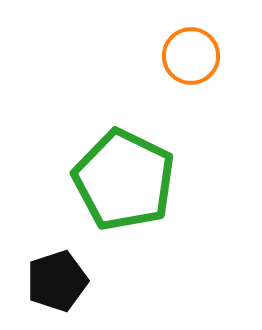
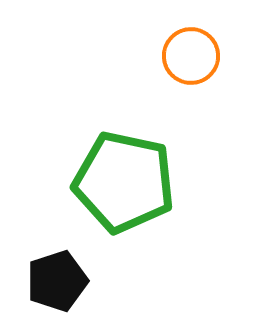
green pentagon: moved 2 px down; rotated 14 degrees counterclockwise
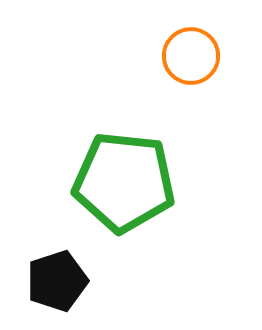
green pentagon: rotated 6 degrees counterclockwise
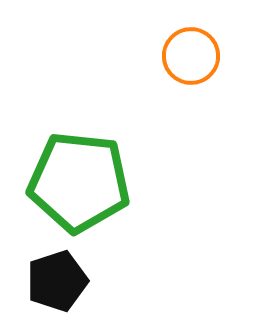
green pentagon: moved 45 px left
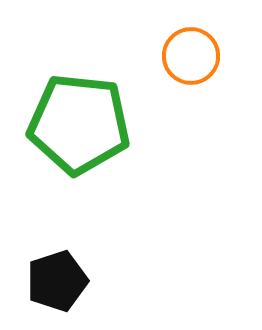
green pentagon: moved 58 px up
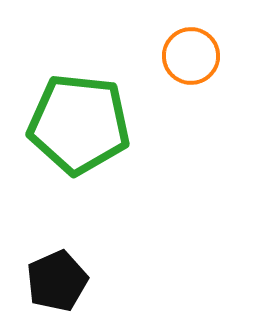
black pentagon: rotated 6 degrees counterclockwise
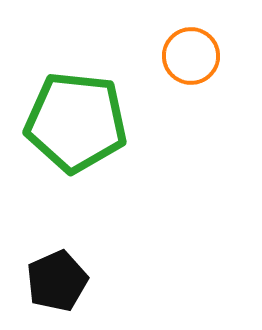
green pentagon: moved 3 px left, 2 px up
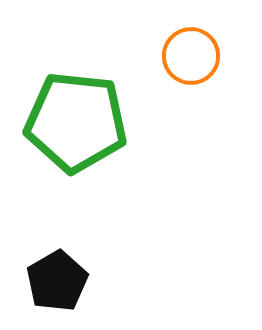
black pentagon: rotated 6 degrees counterclockwise
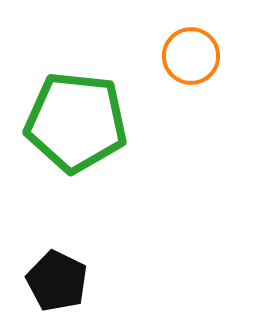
black pentagon: rotated 16 degrees counterclockwise
